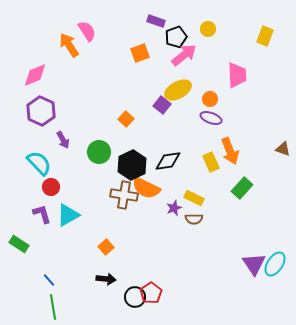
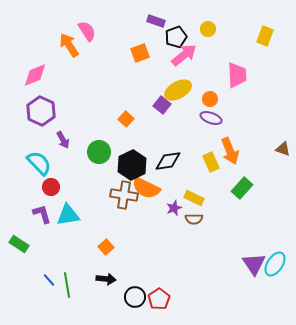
cyan triangle at (68, 215): rotated 20 degrees clockwise
red pentagon at (151, 293): moved 8 px right, 6 px down
green line at (53, 307): moved 14 px right, 22 px up
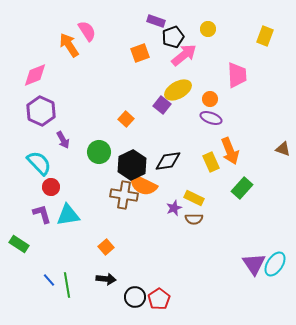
black pentagon at (176, 37): moved 3 px left
orange semicircle at (146, 188): moved 3 px left, 3 px up
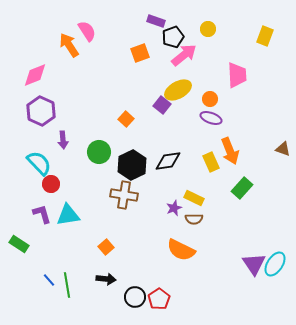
purple arrow at (63, 140): rotated 24 degrees clockwise
orange semicircle at (143, 185): moved 38 px right, 65 px down
red circle at (51, 187): moved 3 px up
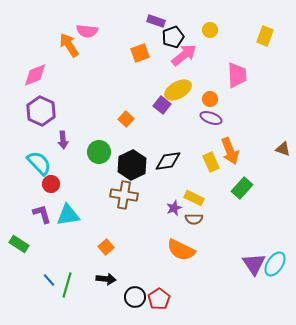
yellow circle at (208, 29): moved 2 px right, 1 px down
pink semicircle at (87, 31): rotated 130 degrees clockwise
green line at (67, 285): rotated 25 degrees clockwise
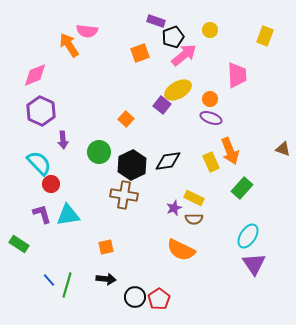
orange square at (106, 247): rotated 28 degrees clockwise
cyan ellipse at (275, 264): moved 27 px left, 28 px up
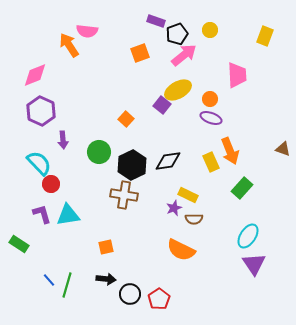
black pentagon at (173, 37): moved 4 px right, 3 px up
yellow rectangle at (194, 198): moved 6 px left, 3 px up
black circle at (135, 297): moved 5 px left, 3 px up
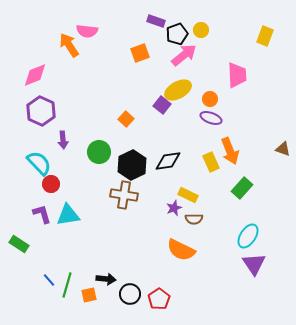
yellow circle at (210, 30): moved 9 px left
orange square at (106, 247): moved 17 px left, 48 px down
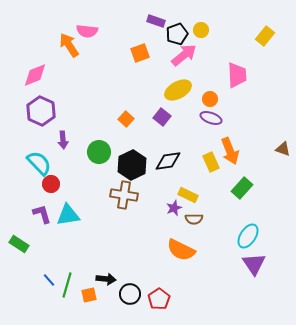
yellow rectangle at (265, 36): rotated 18 degrees clockwise
purple square at (162, 105): moved 12 px down
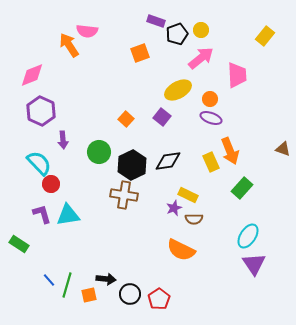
pink arrow at (184, 55): moved 17 px right, 3 px down
pink diamond at (35, 75): moved 3 px left
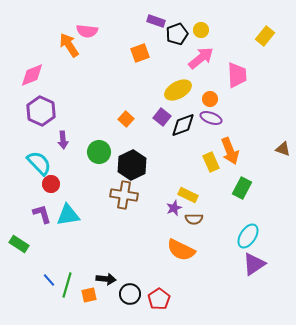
black diamond at (168, 161): moved 15 px right, 36 px up; rotated 12 degrees counterclockwise
green rectangle at (242, 188): rotated 15 degrees counterclockwise
purple triangle at (254, 264): rotated 30 degrees clockwise
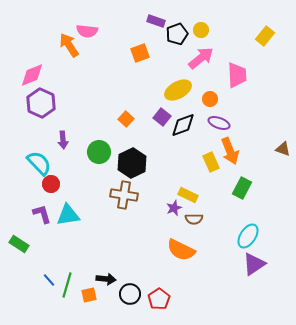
purple hexagon at (41, 111): moved 8 px up
purple ellipse at (211, 118): moved 8 px right, 5 px down
black hexagon at (132, 165): moved 2 px up
